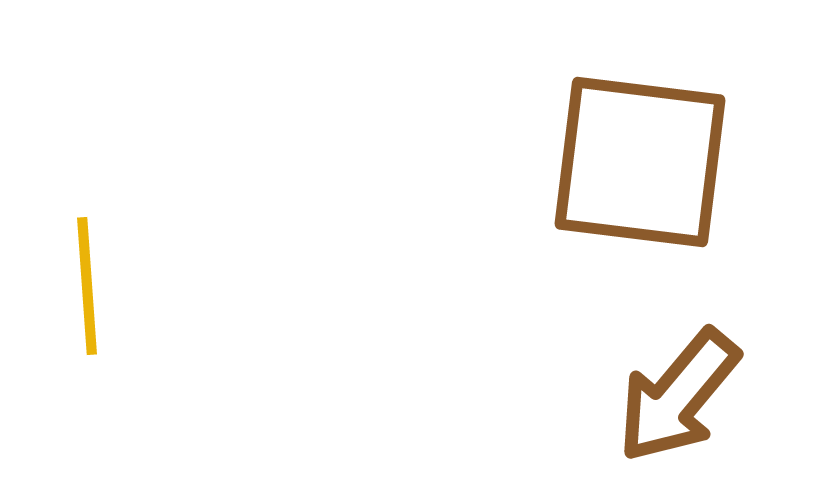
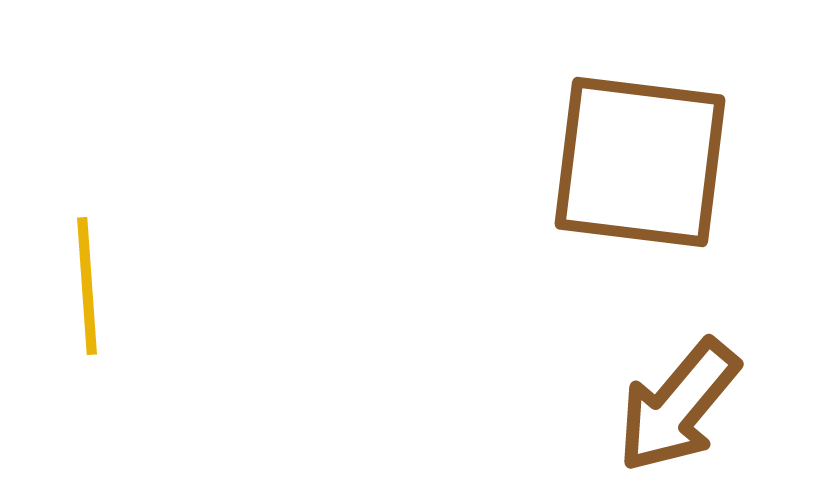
brown arrow: moved 10 px down
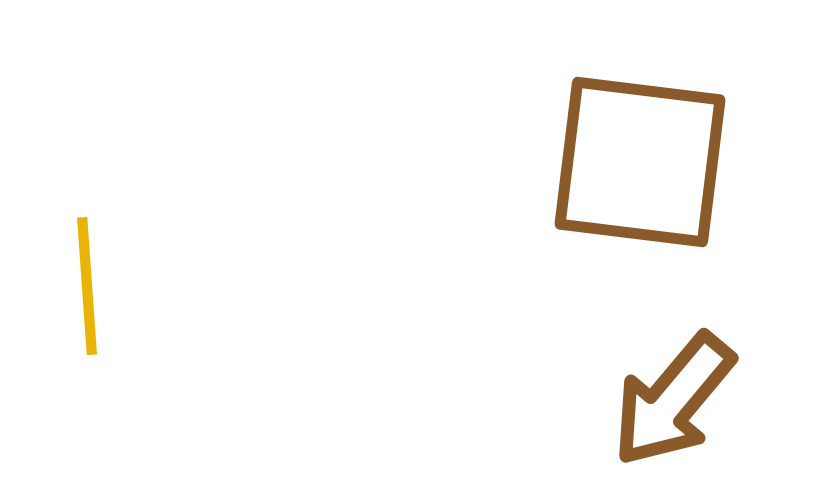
brown arrow: moved 5 px left, 6 px up
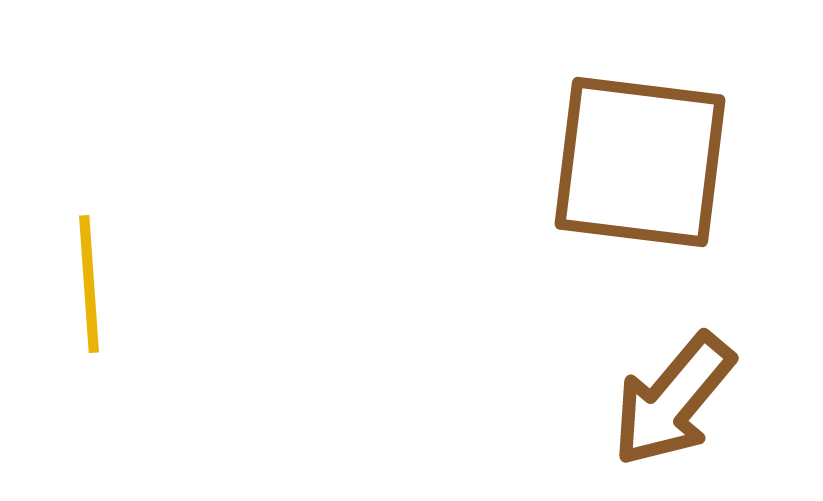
yellow line: moved 2 px right, 2 px up
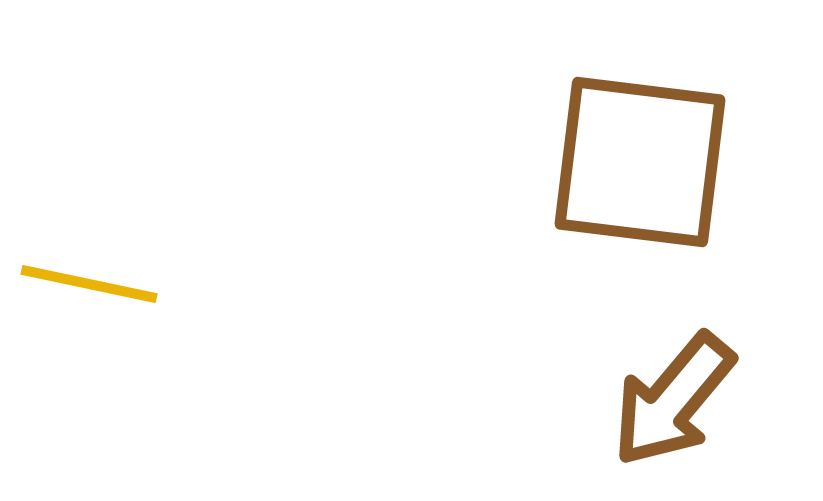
yellow line: rotated 74 degrees counterclockwise
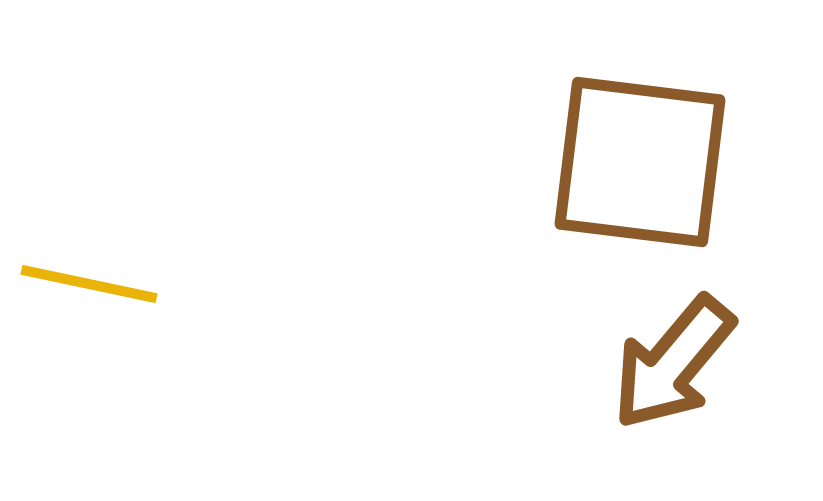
brown arrow: moved 37 px up
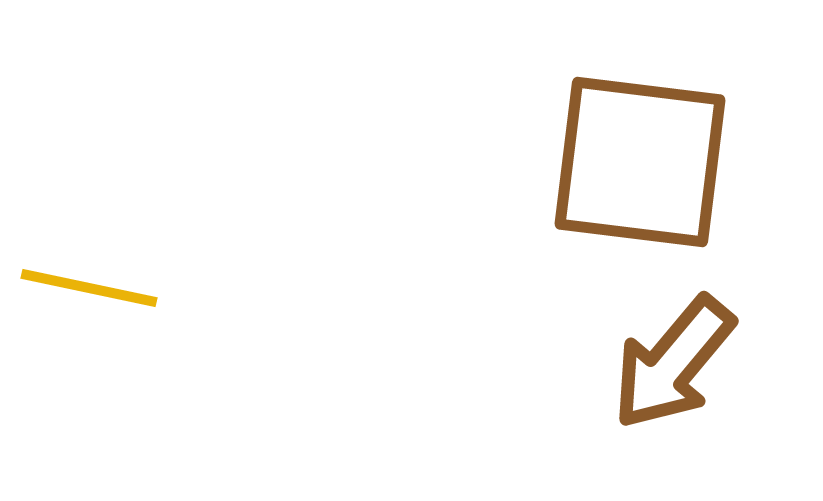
yellow line: moved 4 px down
